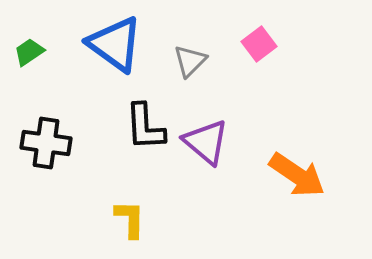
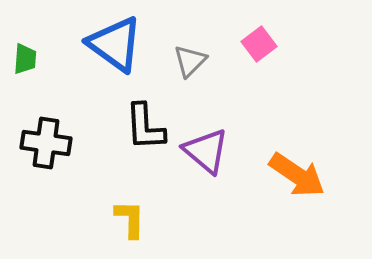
green trapezoid: moved 4 px left, 7 px down; rotated 128 degrees clockwise
purple triangle: moved 9 px down
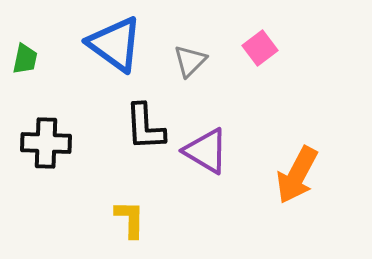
pink square: moved 1 px right, 4 px down
green trapezoid: rotated 8 degrees clockwise
black cross: rotated 6 degrees counterclockwise
purple triangle: rotated 9 degrees counterclockwise
orange arrow: rotated 84 degrees clockwise
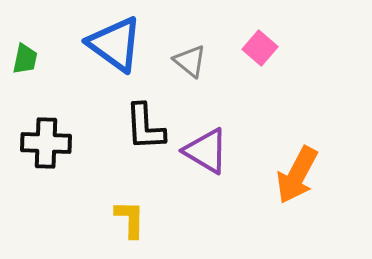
pink square: rotated 12 degrees counterclockwise
gray triangle: rotated 36 degrees counterclockwise
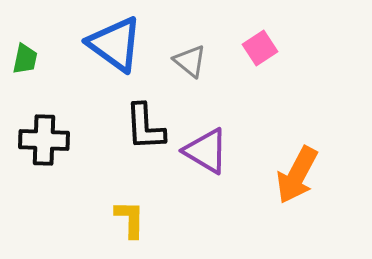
pink square: rotated 16 degrees clockwise
black cross: moved 2 px left, 3 px up
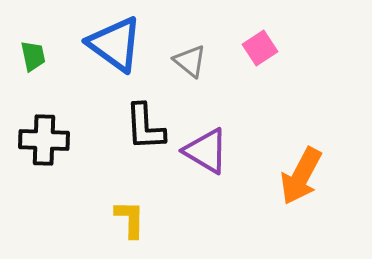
green trapezoid: moved 8 px right, 3 px up; rotated 24 degrees counterclockwise
orange arrow: moved 4 px right, 1 px down
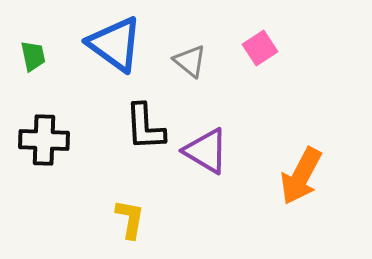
yellow L-shape: rotated 9 degrees clockwise
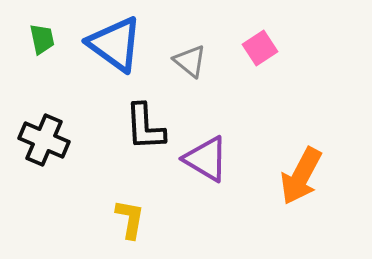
green trapezoid: moved 9 px right, 17 px up
black cross: rotated 21 degrees clockwise
purple triangle: moved 8 px down
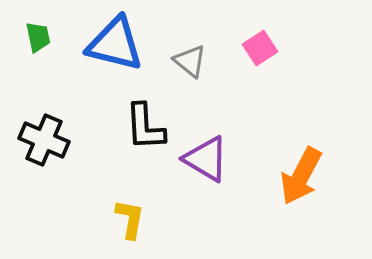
green trapezoid: moved 4 px left, 2 px up
blue triangle: rotated 22 degrees counterclockwise
